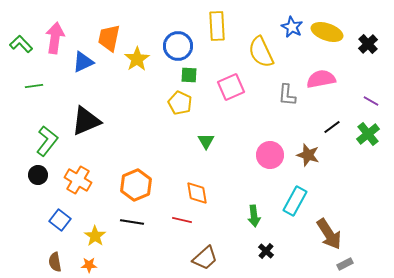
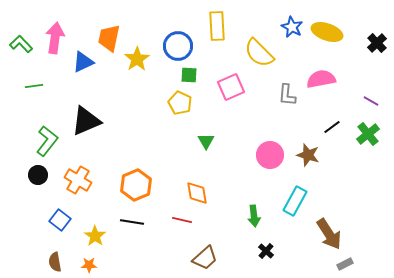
black cross at (368, 44): moved 9 px right, 1 px up
yellow semicircle at (261, 52): moved 2 px left, 1 px down; rotated 20 degrees counterclockwise
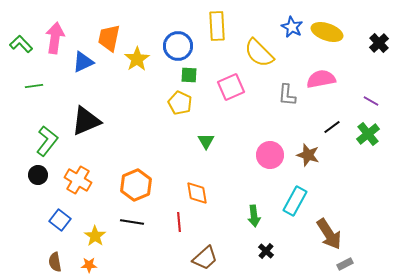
black cross at (377, 43): moved 2 px right
red line at (182, 220): moved 3 px left, 2 px down; rotated 72 degrees clockwise
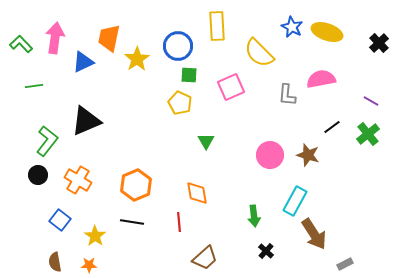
brown arrow at (329, 234): moved 15 px left
